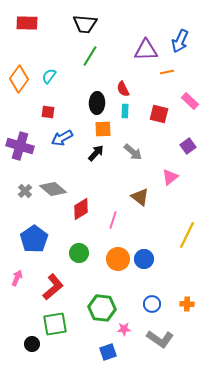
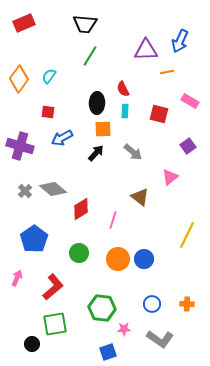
red rectangle at (27, 23): moved 3 px left; rotated 25 degrees counterclockwise
pink rectangle at (190, 101): rotated 12 degrees counterclockwise
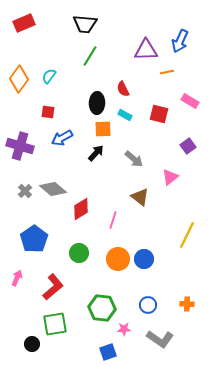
cyan rectangle at (125, 111): moved 4 px down; rotated 64 degrees counterclockwise
gray arrow at (133, 152): moved 1 px right, 7 px down
blue circle at (152, 304): moved 4 px left, 1 px down
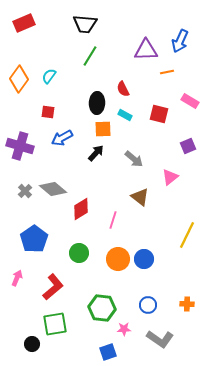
purple square at (188, 146): rotated 14 degrees clockwise
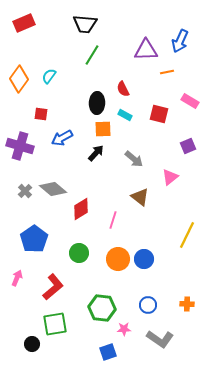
green line at (90, 56): moved 2 px right, 1 px up
red square at (48, 112): moved 7 px left, 2 px down
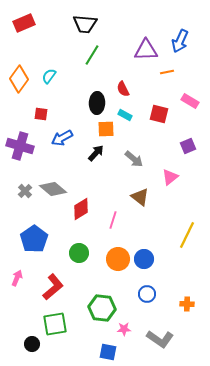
orange square at (103, 129): moved 3 px right
blue circle at (148, 305): moved 1 px left, 11 px up
blue square at (108, 352): rotated 30 degrees clockwise
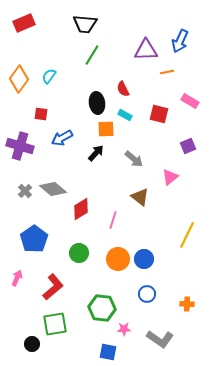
black ellipse at (97, 103): rotated 10 degrees counterclockwise
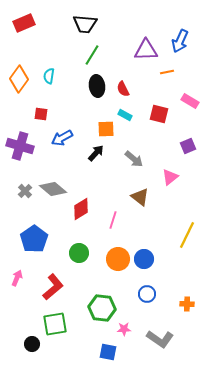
cyan semicircle at (49, 76): rotated 28 degrees counterclockwise
black ellipse at (97, 103): moved 17 px up
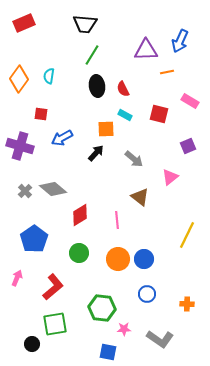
red diamond at (81, 209): moved 1 px left, 6 px down
pink line at (113, 220): moved 4 px right; rotated 24 degrees counterclockwise
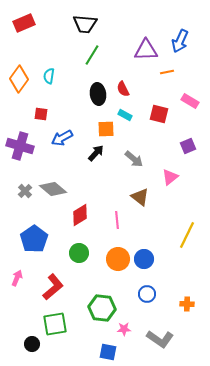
black ellipse at (97, 86): moved 1 px right, 8 px down
